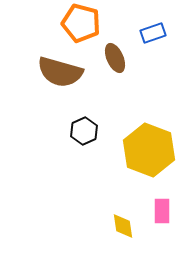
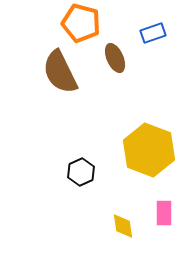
brown semicircle: rotated 48 degrees clockwise
black hexagon: moved 3 px left, 41 px down
pink rectangle: moved 2 px right, 2 px down
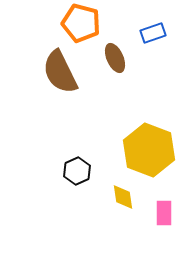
black hexagon: moved 4 px left, 1 px up
yellow diamond: moved 29 px up
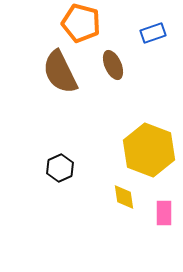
brown ellipse: moved 2 px left, 7 px down
black hexagon: moved 17 px left, 3 px up
yellow diamond: moved 1 px right
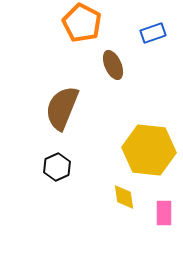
orange pentagon: moved 1 px right; rotated 12 degrees clockwise
brown semicircle: moved 2 px right, 36 px down; rotated 48 degrees clockwise
yellow hexagon: rotated 15 degrees counterclockwise
black hexagon: moved 3 px left, 1 px up
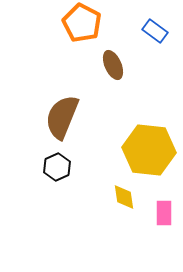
blue rectangle: moved 2 px right, 2 px up; rotated 55 degrees clockwise
brown semicircle: moved 9 px down
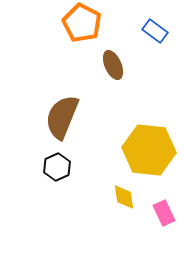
pink rectangle: rotated 25 degrees counterclockwise
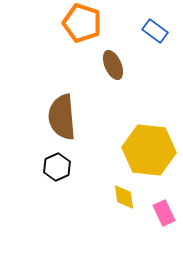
orange pentagon: rotated 9 degrees counterclockwise
brown semicircle: rotated 27 degrees counterclockwise
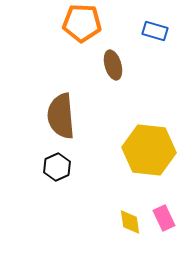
orange pentagon: rotated 15 degrees counterclockwise
blue rectangle: rotated 20 degrees counterclockwise
brown ellipse: rotated 8 degrees clockwise
brown semicircle: moved 1 px left, 1 px up
yellow diamond: moved 6 px right, 25 px down
pink rectangle: moved 5 px down
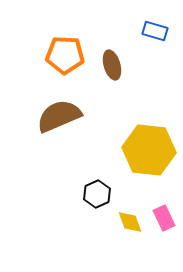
orange pentagon: moved 17 px left, 32 px down
brown ellipse: moved 1 px left
brown semicircle: moved 2 px left; rotated 72 degrees clockwise
black hexagon: moved 40 px right, 27 px down
yellow diamond: rotated 12 degrees counterclockwise
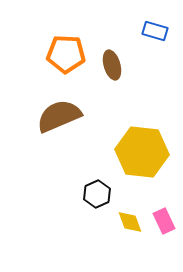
orange pentagon: moved 1 px right, 1 px up
yellow hexagon: moved 7 px left, 2 px down
pink rectangle: moved 3 px down
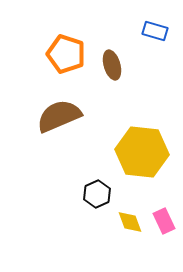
orange pentagon: rotated 15 degrees clockwise
